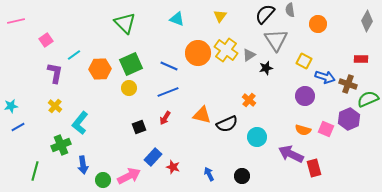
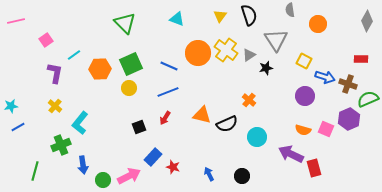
black semicircle at (265, 14): moved 16 px left, 1 px down; rotated 120 degrees clockwise
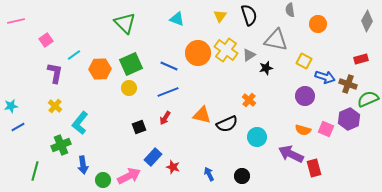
gray triangle at (276, 40): rotated 45 degrees counterclockwise
red rectangle at (361, 59): rotated 16 degrees counterclockwise
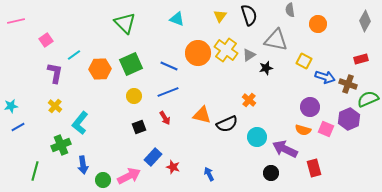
gray diamond at (367, 21): moved 2 px left
yellow circle at (129, 88): moved 5 px right, 8 px down
purple circle at (305, 96): moved 5 px right, 11 px down
red arrow at (165, 118): rotated 64 degrees counterclockwise
purple arrow at (291, 154): moved 6 px left, 5 px up
black circle at (242, 176): moved 29 px right, 3 px up
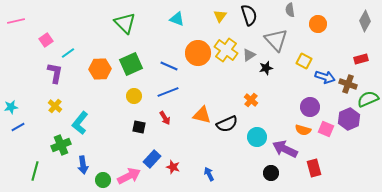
gray triangle at (276, 40): rotated 35 degrees clockwise
cyan line at (74, 55): moved 6 px left, 2 px up
orange cross at (249, 100): moved 2 px right
cyan star at (11, 106): moved 1 px down
black square at (139, 127): rotated 32 degrees clockwise
blue rectangle at (153, 157): moved 1 px left, 2 px down
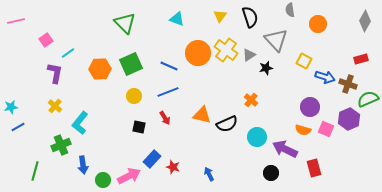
black semicircle at (249, 15): moved 1 px right, 2 px down
